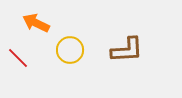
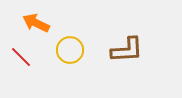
red line: moved 3 px right, 1 px up
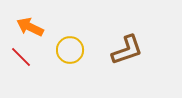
orange arrow: moved 6 px left, 4 px down
brown L-shape: rotated 16 degrees counterclockwise
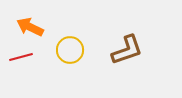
red line: rotated 60 degrees counterclockwise
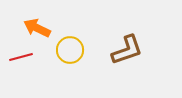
orange arrow: moved 7 px right, 1 px down
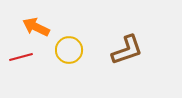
orange arrow: moved 1 px left, 1 px up
yellow circle: moved 1 px left
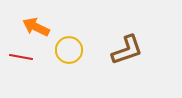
red line: rotated 25 degrees clockwise
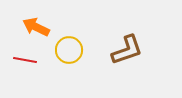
red line: moved 4 px right, 3 px down
